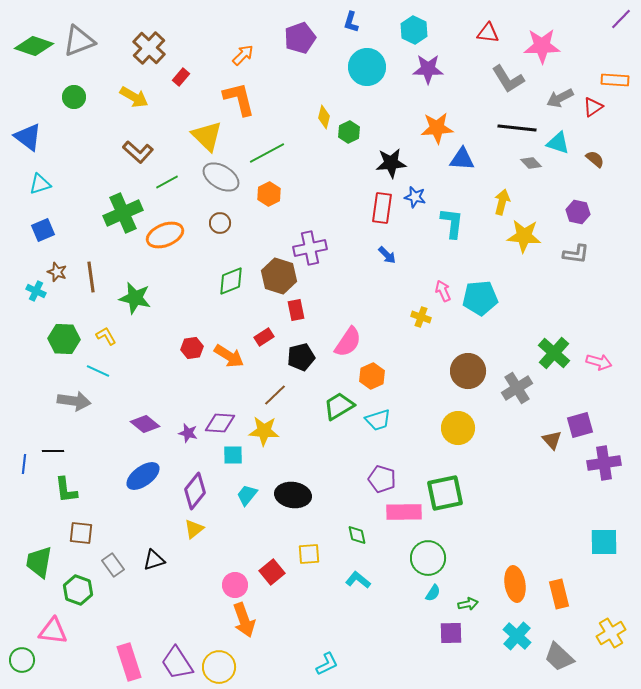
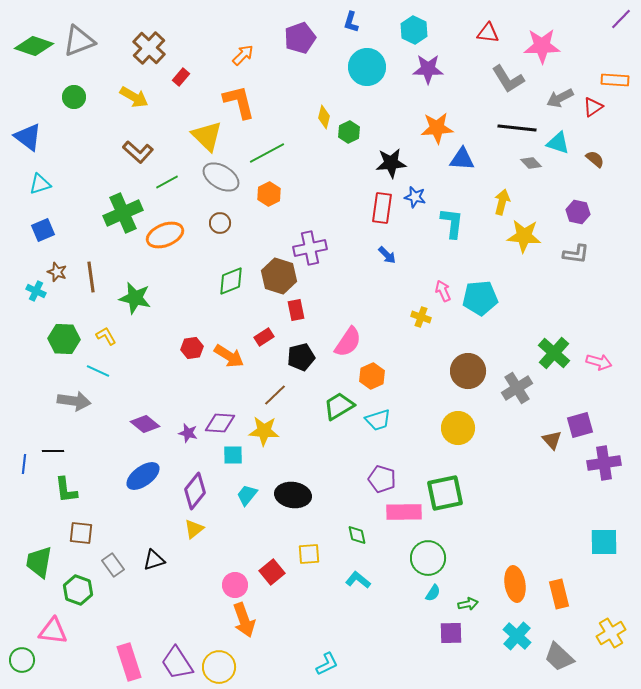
orange L-shape at (239, 99): moved 3 px down
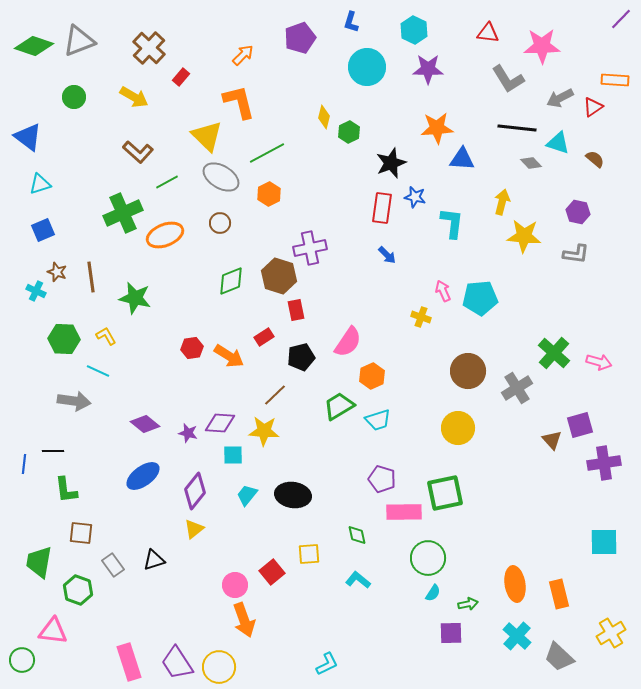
black star at (391, 163): rotated 16 degrees counterclockwise
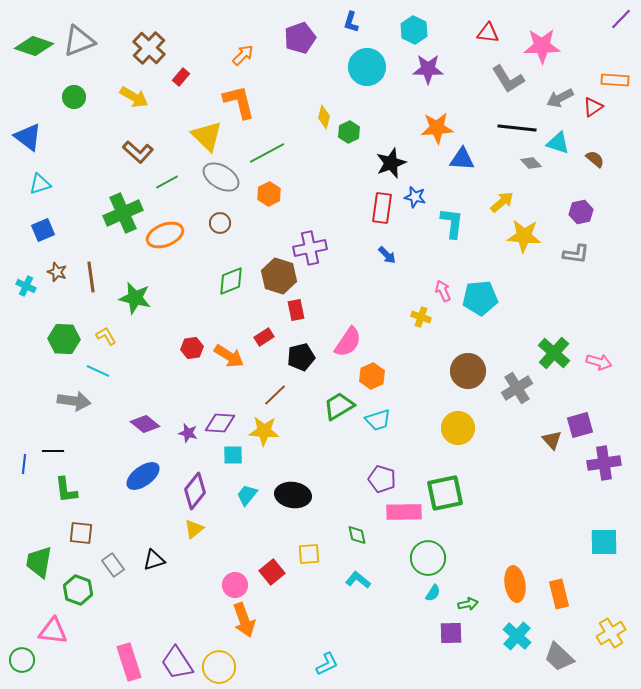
yellow arrow at (502, 202): rotated 35 degrees clockwise
purple hexagon at (578, 212): moved 3 px right; rotated 25 degrees counterclockwise
cyan cross at (36, 291): moved 10 px left, 5 px up
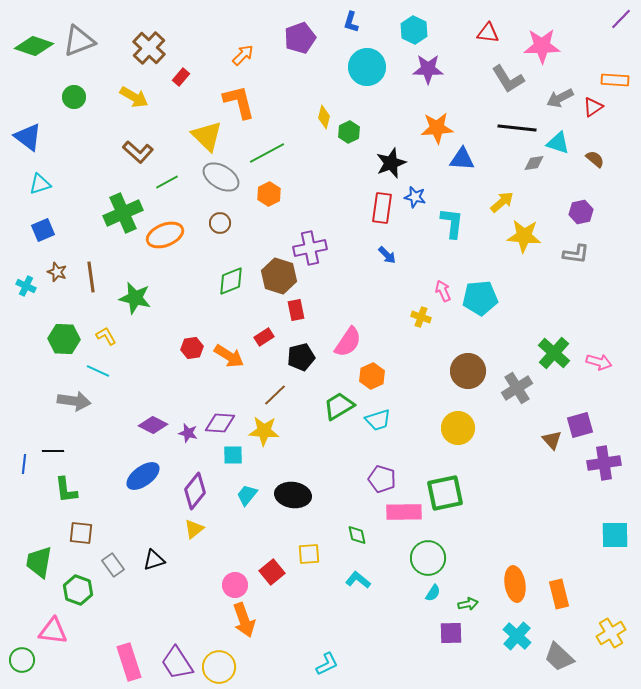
gray diamond at (531, 163): moved 3 px right; rotated 55 degrees counterclockwise
purple diamond at (145, 424): moved 8 px right, 1 px down; rotated 12 degrees counterclockwise
cyan square at (604, 542): moved 11 px right, 7 px up
